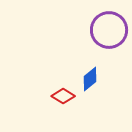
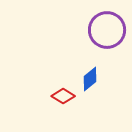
purple circle: moved 2 px left
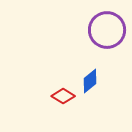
blue diamond: moved 2 px down
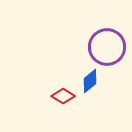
purple circle: moved 17 px down
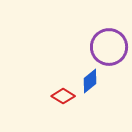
purple circle: moved 2 px right
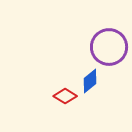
red diamond: moved 2 px right
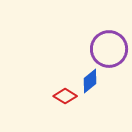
purple circle: moved 2 px down
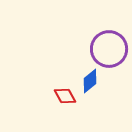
red diamond: rotated 30 degrees clockwise
